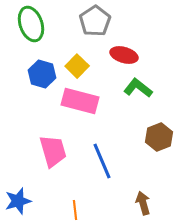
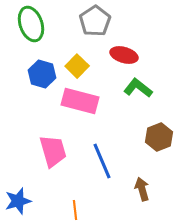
brown arrow: moved 1 px left, 14 px up
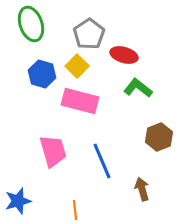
gray pentagon: moved 6 px left, 13 px down
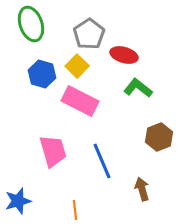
pink rectangle: rotated 12 degrees clockwise
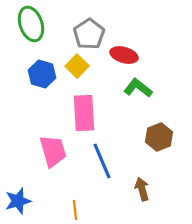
pink rectangle: moved 4 px right, 12 px down; rotated 60 degrees clockwise
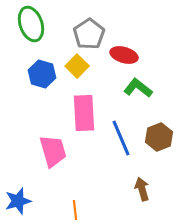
blue line: moved 19 px right, 23 px up
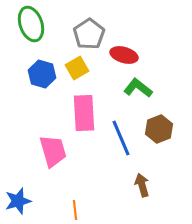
yellow square: moved 2 px down; rotated 15 degrees clockwise
brown hexagon: moved 8 px up
brown arrow: moved 4 px up
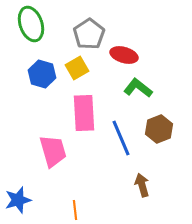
blue star: moved 1 px up
